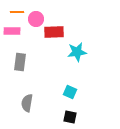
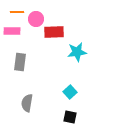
cyan square: rotated 24 degrees clockwise
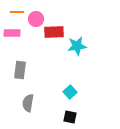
pink rectangle: moved 2 px down
cyan star: moved 6 px up
gray rectangle: moved 8 px down
gray semicircle: moved 1 px right
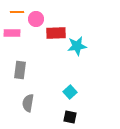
red rectangle: moved 2 px right, 1 px down
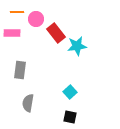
red rectangle: rotated 54 degrees clockwise
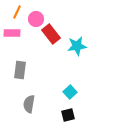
orange line: rotated 64 degrees counterclockwise
red rectangle: moved 5 px left, 1 px down
gray semicircle: moved 1 px right, 1 px down
black square: moved 2 px left, 2 px up; rotated 24 degrees counterclockwise
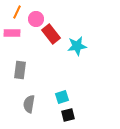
cyan square: moved 8 px left, 5 px down; rotated 24 degrees clockwise
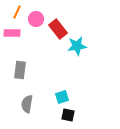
red rectangle: moved 7 px right, 5 px up
gray semicircle: moved 2 px left
black square: rotated 24 degrees clockwise
